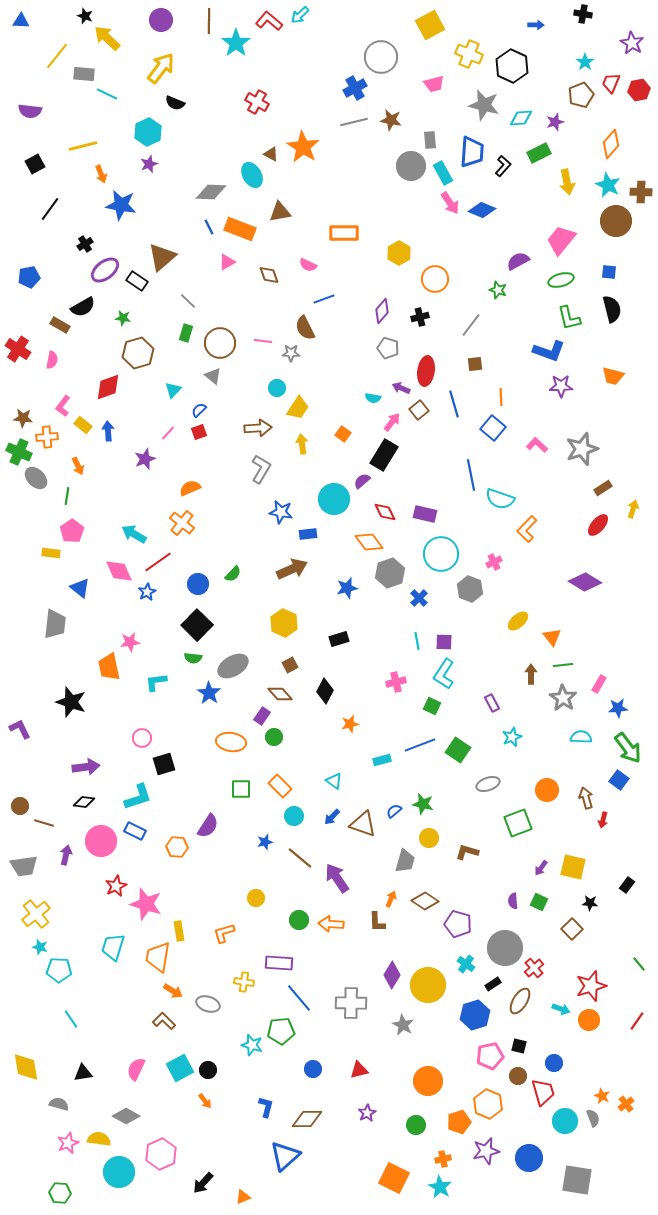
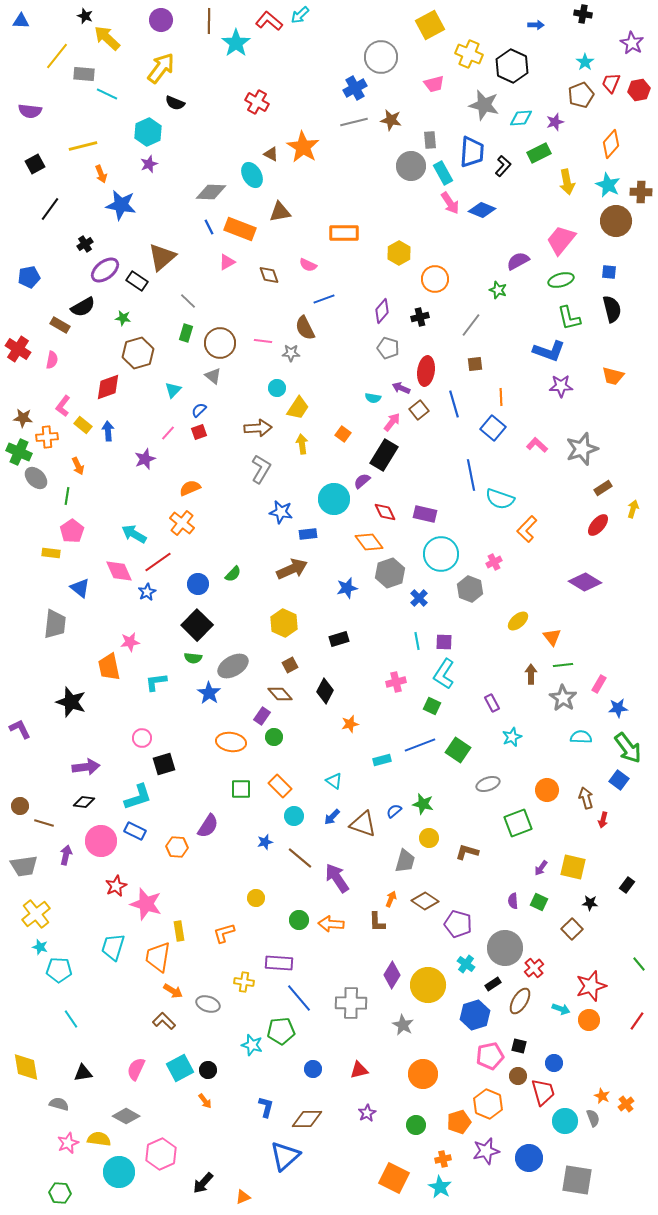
orange circle at (428, 1081): moved 5 px left, 7 px up
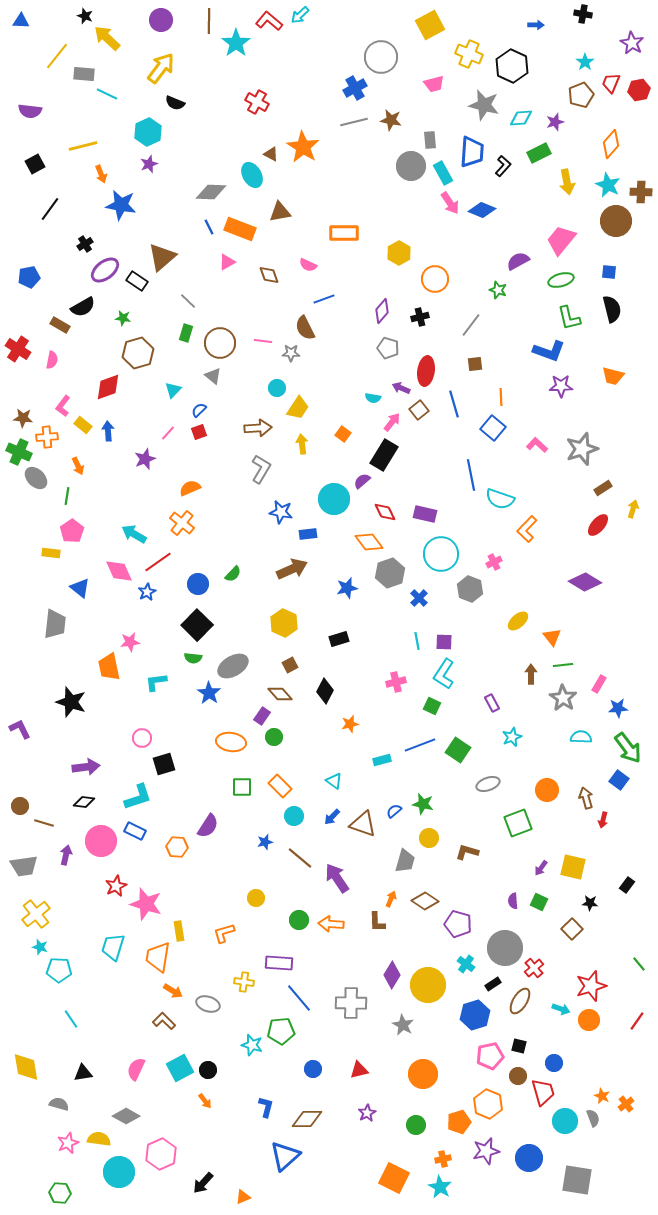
green square at (241, 789): moved 1 px right, 2 px up
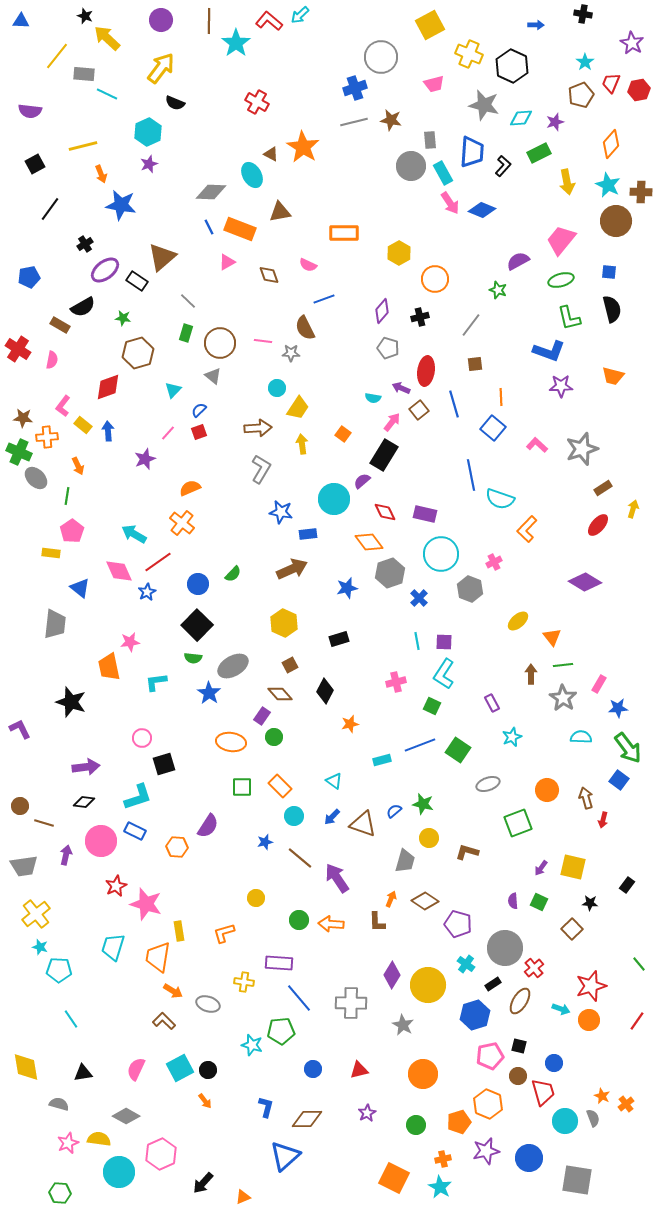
blue cross at (355, 88): rotated 10 degrees clockwise
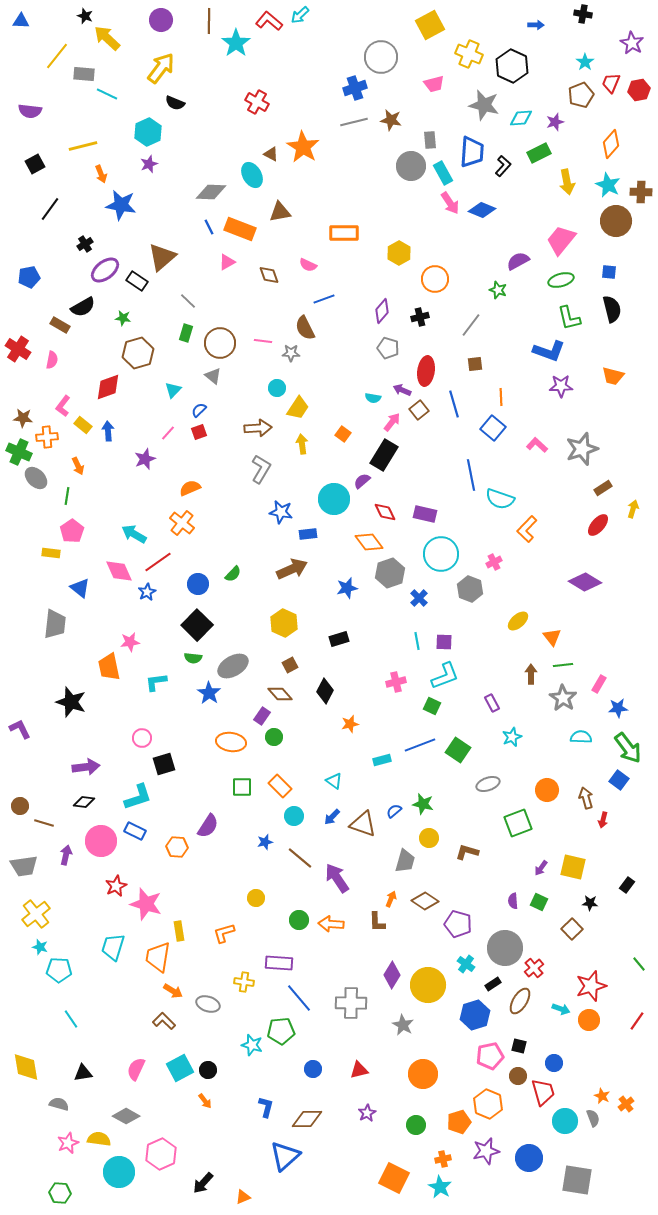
purple arrow at (401, 388): moved 1 px right, 2 px down
cyan L-shape at (444, 674): moved 1 px right, 2 px down; rotated 144 degrees counterclockwise
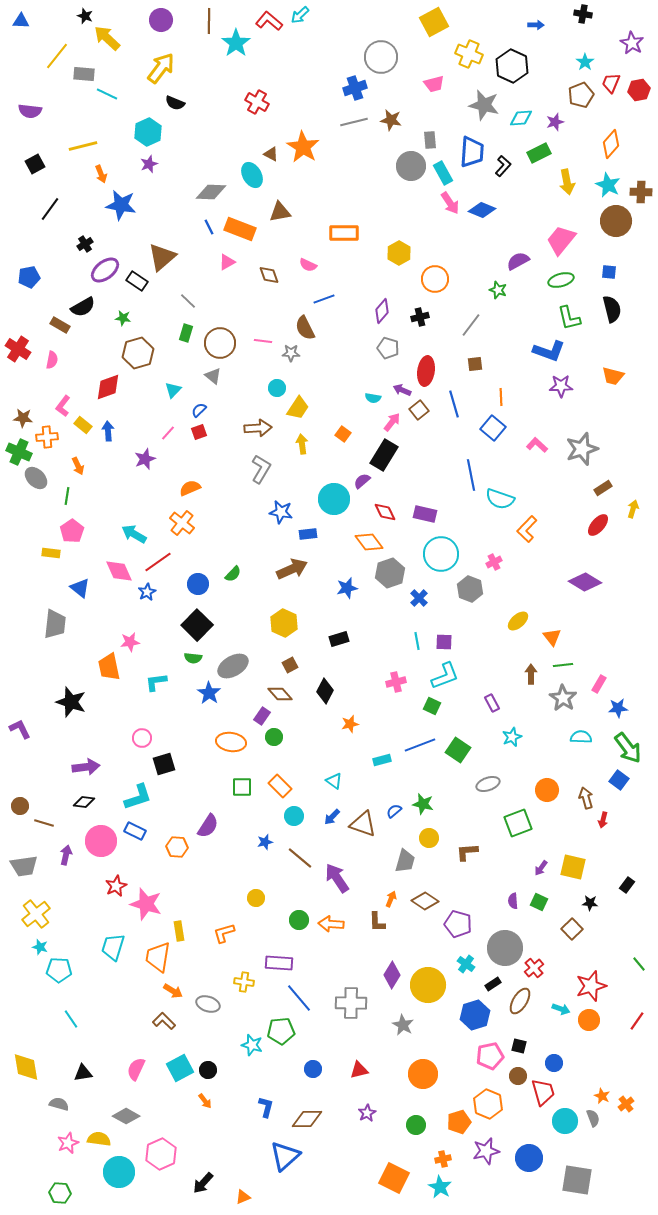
yellow square at (430, 25): moved 4 px right, 3 px up
brown L-shape at (467, 852): rotated 20 degrees counterclockwise
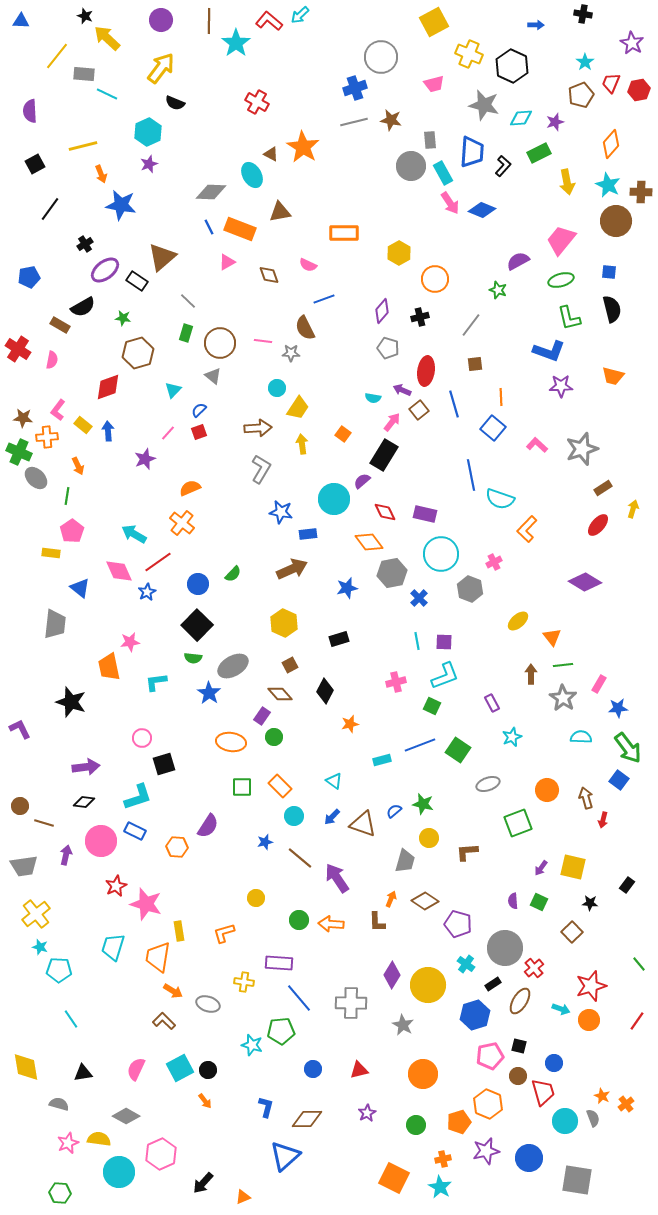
purple semicircle at (30, 111): rotated 80 degrees clockwise
pink L-shape at (63, 406): moved 5 px left, 4 px down
gray hexagon at (390, 573): moved 2 px right; rotated 8 degrees clockwise
brown square at (572, 929): moved 3 px down
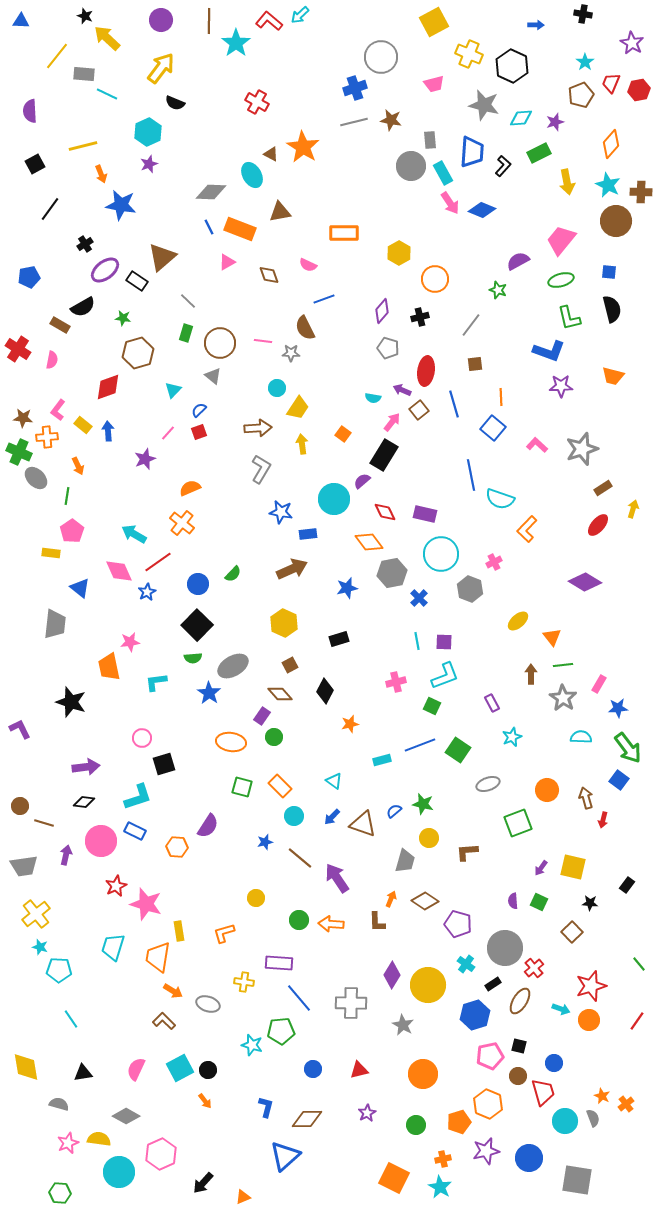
green semicircle at (193, 658): rotated 12 degrees counterclockwise
green square at (242, 787): rotated 15 degrees clockwise
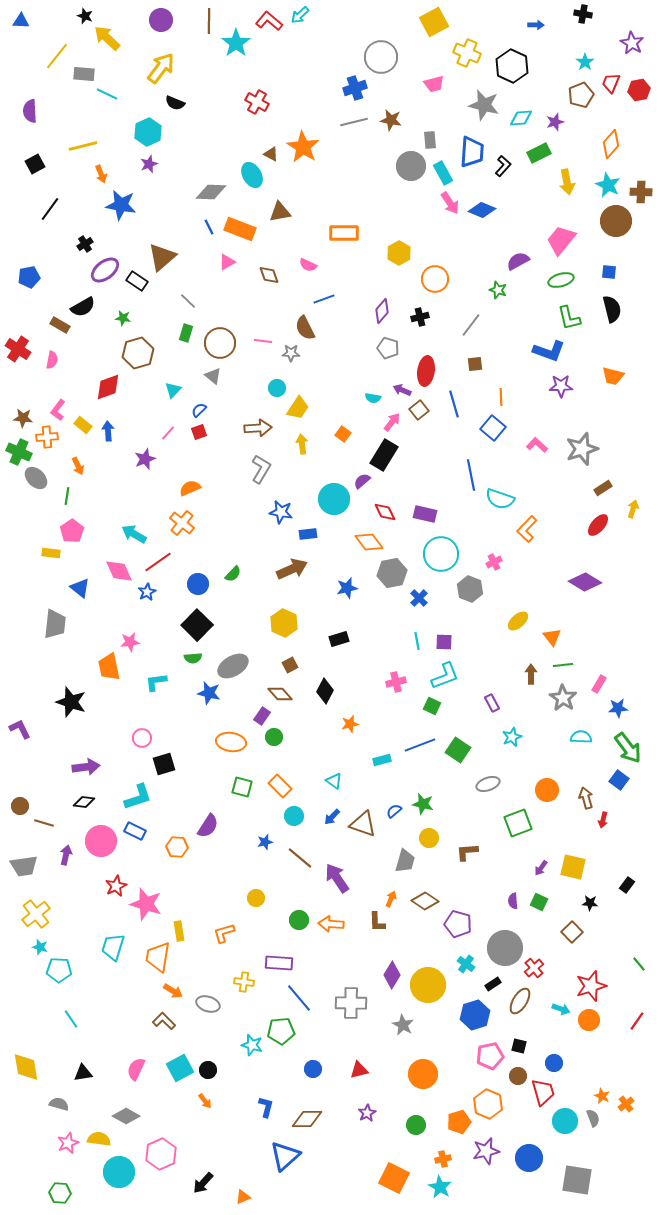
yellow cross at (469, 54): moved 2 px left, 1 px up
blue star at (209, 693): rotated 20 degrees counterclockwise
